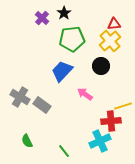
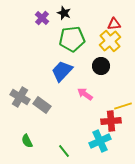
black star: rotated 16 degrees counterclockwise
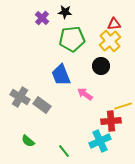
black star: moved 1 px right, 1 px up; rotated 16 degrees counterclockwise
blue trapezoid: moved 1 px left, 4 px down; rotated 65 degrees counterclockwise
green semicircle: moved 1 px right; rotated 24 degrees counterclockwise
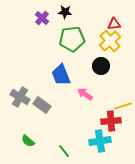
cyan cross: rotated 15 degrees clockwise
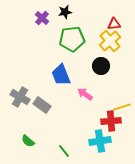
black star: rotated 16 degrees counterclockwise
yellow line: moved 1 px left, 1 px down
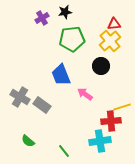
purple cross: rotated 16 degrees clockwise
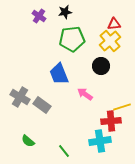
purple cross: moved 3 px left, 2 px up; rotated 24 degrees counterclockwise
blue trapezoid: moved 2 px left, 1 px up
